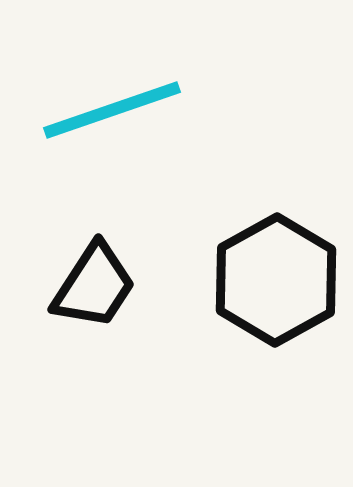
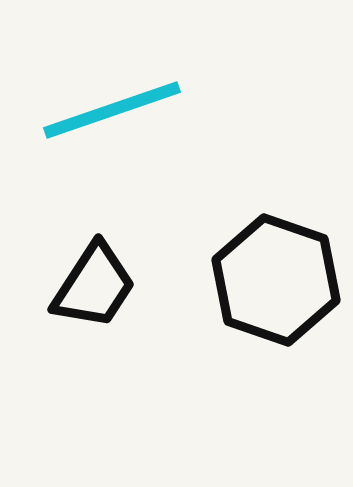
black hexagon: rotated 12 degrees counterclockwise
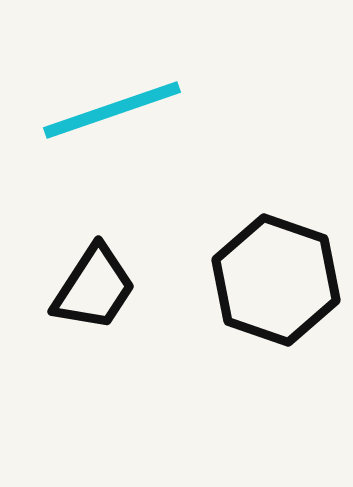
black trapezoid: moved 2 px down
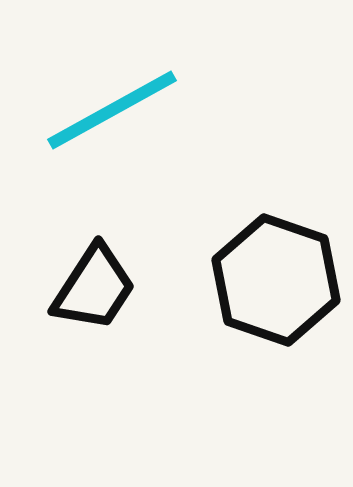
cyan line: rotated 10 degrees counterclockwise
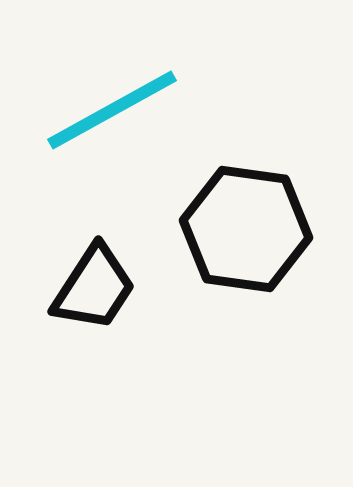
black hexagon: moved 30 px left, 51 px up; rotated 11 degrees counterclockwise
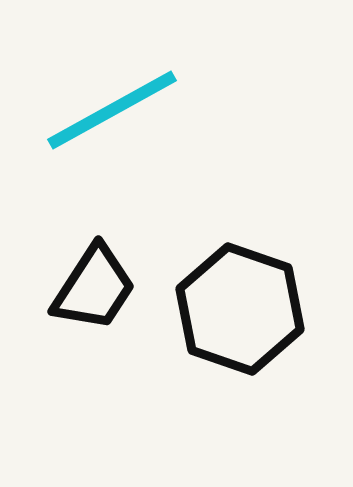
black hexagon: moved 6 px left, 80 px down; rotated 11 degrees clockwise
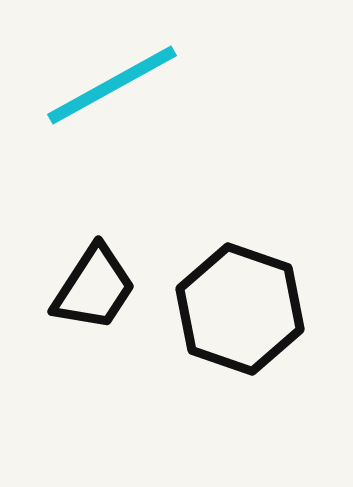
cyan line: moved 25 px up
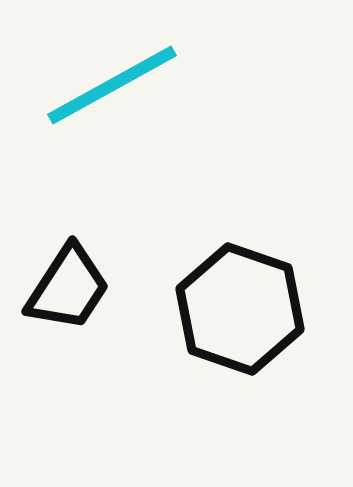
black trapezoid: moved 26 px left
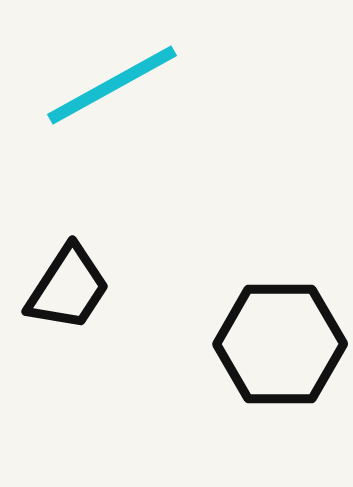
black hexagon: moved 40 px right, 35 px down; rotated 19 degrees counterclockwise
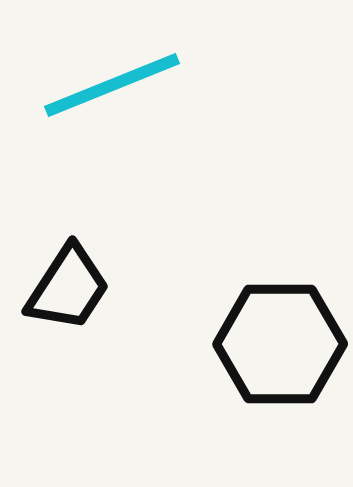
cyan line: rotated 7 degrees clockwise
